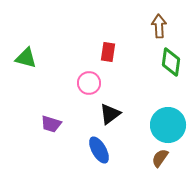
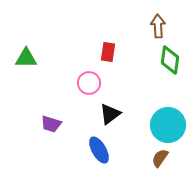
brown arrow: moved 1 px left
green triangle: rotated 15 degrees counterclockwise
green diamond: moved 1 px left, 2 px up
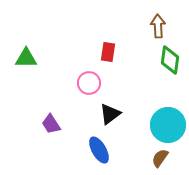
purple trapezoid: rotated 40 degrees clockwise
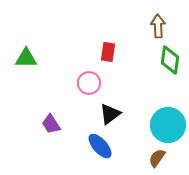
blue ellipse: moved 1 px right, 4 px up; rotated 12 degrees counterclockwise
brown semicircle: moved 3 px left
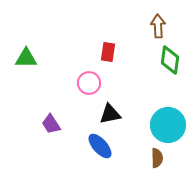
black triangle: rotated 25 degrees clockwise
brown semicircle: rotated 144 degrees clockwise
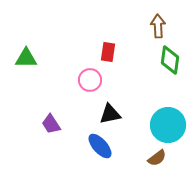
pink circle: moved 1 px right, 3 px up
brown semicircle: rotated 54 degrees clockwise
